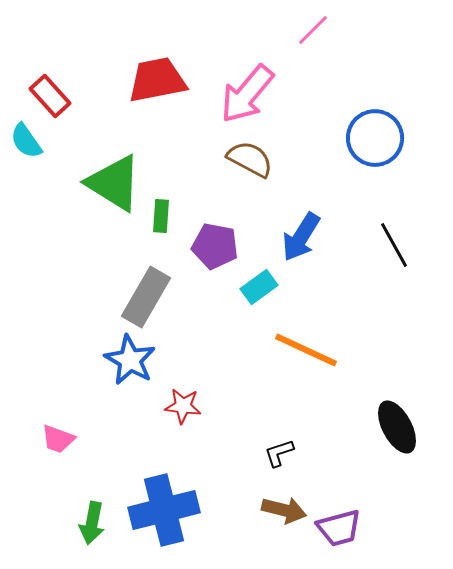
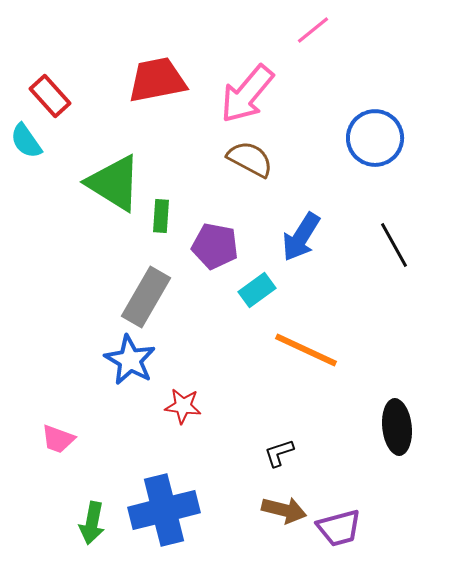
pink line: rotated 6 degrees clockwise
cyan rectangle: moved 2 px left, 3 px down
black ellipse: rotated 22 degrees clockwise
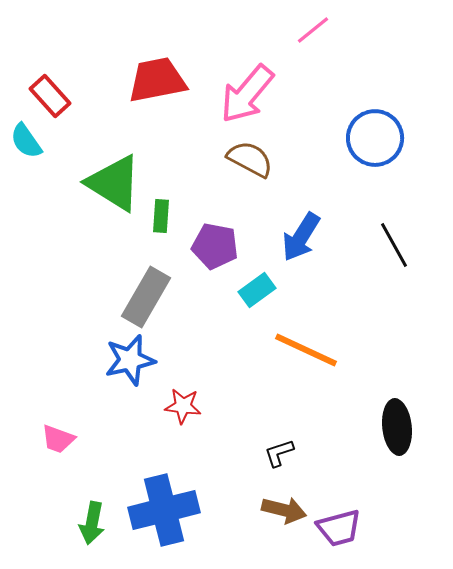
blue star: rotated 30 degrees clockwise
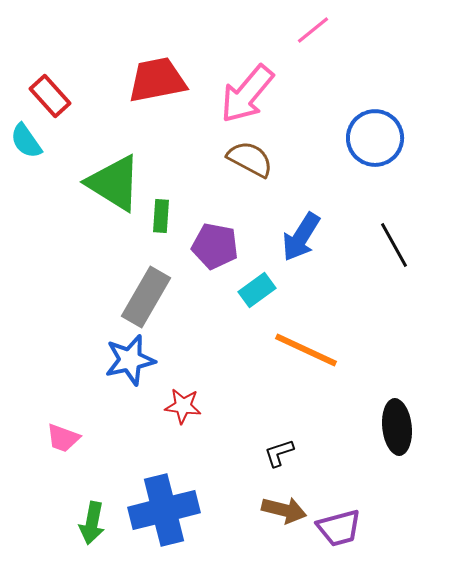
pink trapezoid: moved 5 px right, 1 px up
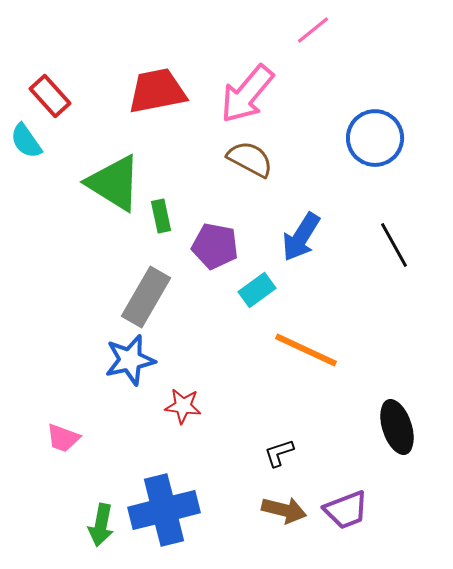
red trapezoid: moved 11 px down
green rectangle: rotated 16 degrees counterclockwise
black ellipse: rotated 12 degrees counterclockwise
green arrow: moved 9 px right, 2 px down
purple trapezoid: moved 7 px right, 18 px up; rotated 6 degrees counterclockwise
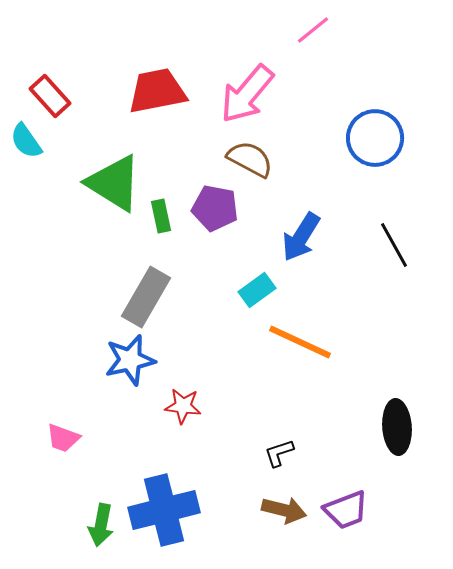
purple pentagon: moved 38 px up
orange line: moved 6 px left, 8 px up
black ellipse: rotated 14 degrees clockwise
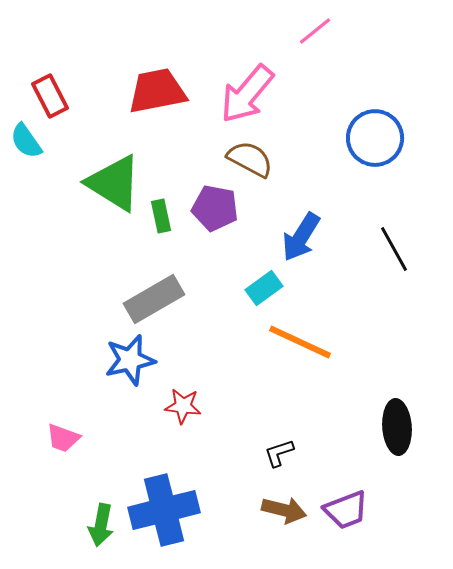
pink line: moved 2 px right, 1 px down
red rectangle: rotated 15 degrees clockwise
black line: moved 4 px down
cyan rectangle: moved 7 px right, 2 px up
gray rectangle: moved 8 px right, 2 px down; rotated 30 degrees clockwise
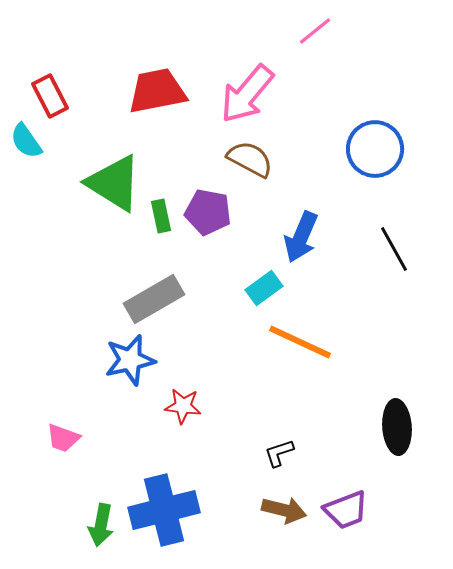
blue circle: moved 11 px down
purple pentagon: moved 7 px left, 4 px down
blue arrow: rotated 9 degrees counterclockwise
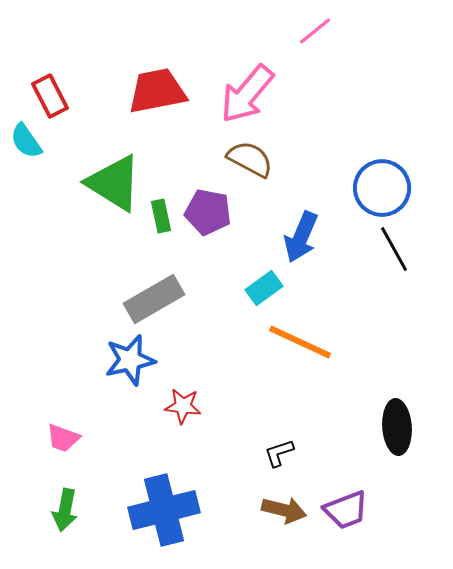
blue circle: moved 7 px right, 39 px down
green arrow: moved 36 px left, 15 px up
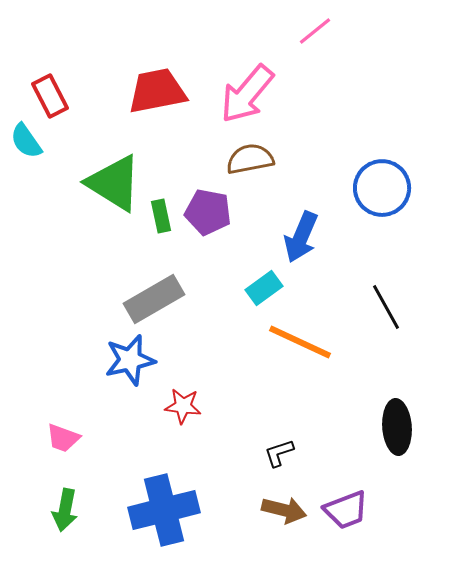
brown semicircle: rotated 39 degrees counterclockwise
black line: moved 8 px left, 58 px down
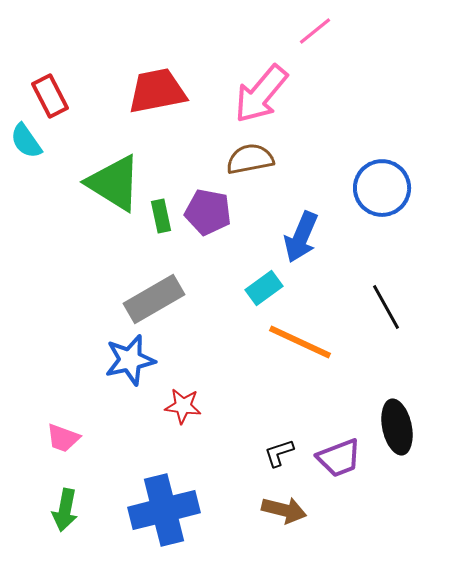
pink arrow: moved 14 px right
black ellipse: rotated 8 degrees counterclockwise
purple trapezoid: moved 7 px left, 52 px up
